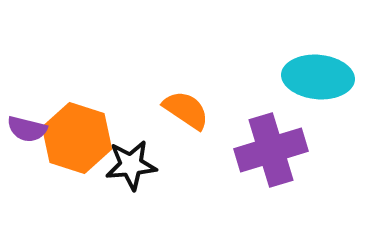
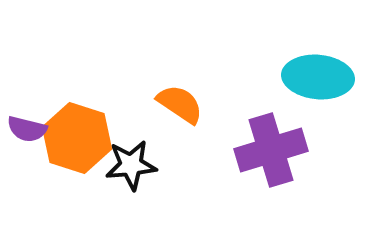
orange semicircle: moved 6 px left, 6 px up
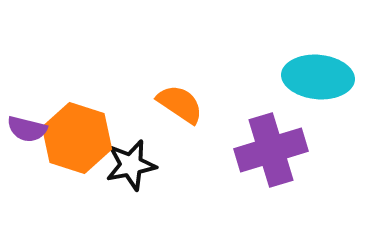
black star: rotated 6 degrees counterclockwise
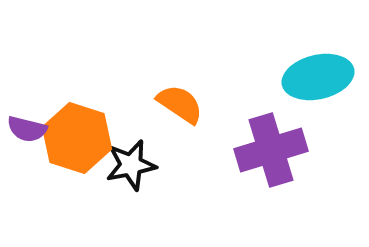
cyan ellipse: rotated 18 degrees counterclockwise
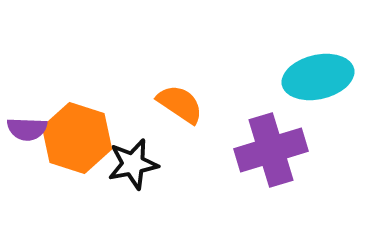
purple semicircle: rotated 12 degrees counterclockwise
black star: moved 2 px right, 1 px up
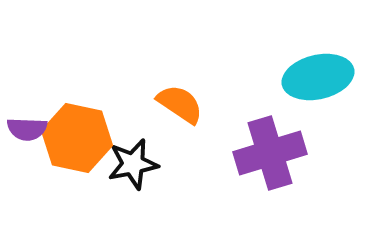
orange hexagon: rotated 6 degrees counterclockwise
purple cross: moved 1 px left, 3 px down
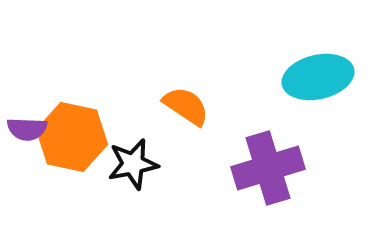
orange semicircle: moved 6 px right, 2 px down
orange hexagon: moved 5 px left, 1 px up
purple cross: moved 2 px left, 15 px down
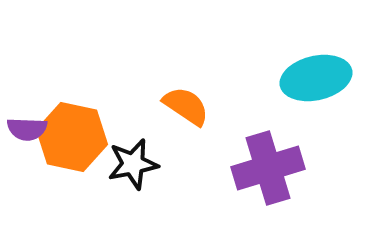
cyan ellipse: moved 2 px left, 1 px down
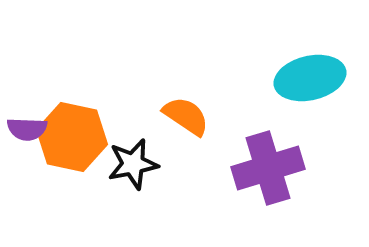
cyan ellipse: moved 6 px left
orange semicircle: moved 10 px down
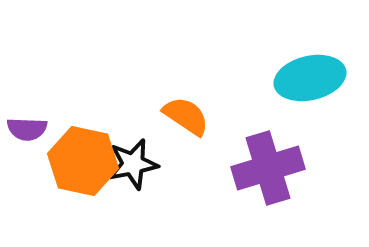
orange hexagon: moved 11 px right, 24 px down
